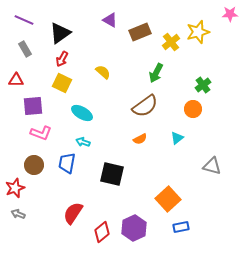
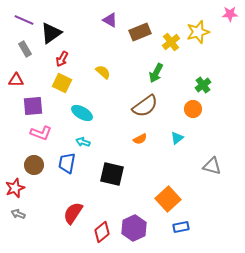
black triangle: moved 9 px left
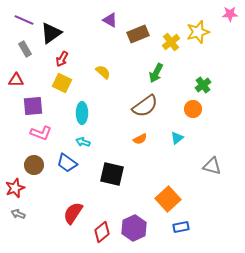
brown rectangle: moved 2 px left, 2 px down
cyan ellipse: rotated 60 degrees clockwise
blue trapezoid: rotated 65 degrees counterclockwise
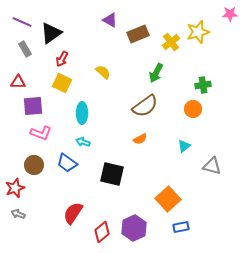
purple line: moved 2 px left, 2 px down
red triangle: moved 2 px right, 2 px down
green cross: rotated 28 degrees clockwise
cyan triangle: moved 7 px right, 8 px down
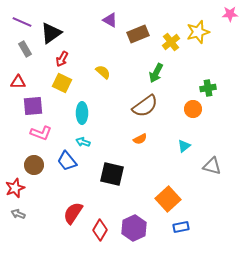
green cross: moved 5 px right, 3 px down
blue trapezoid: moved 2 px up; rotated 15 degrees clockwise
red diamond: moved 2 px left, 2 px up; rotated 20 degrees counterclockwise
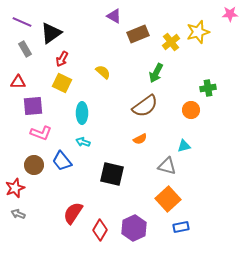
purple triangle: moved 4 px right, 4 px up
orange circle: moved 2 px left, 1 px down
cyan triangle: rotated 24 degrees clockwise
blue trapezoid: moved 5 px left
gray triangle: moved 45 px left
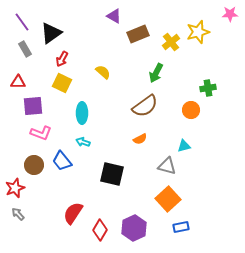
purple line: rotated 30 degrees clockwise
gray arrow: rotated 24 degrees clockwise
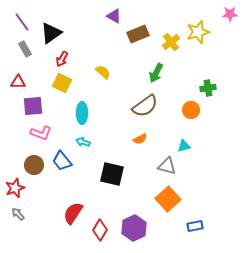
blue rectangle: moved 14 px right, 1 px up
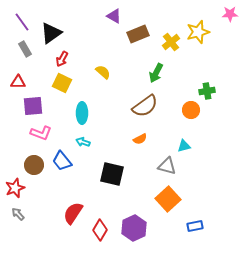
green cross: moved 1 px left, 3 px down
